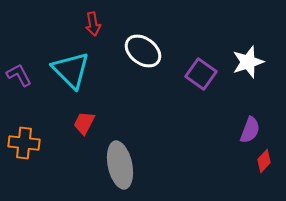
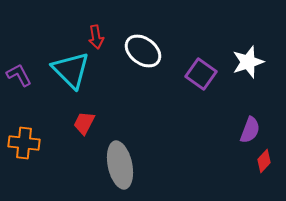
red arrow: moved 3 px right, 13 px down
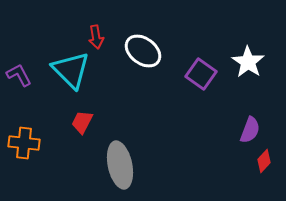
white star: rotated 20 degrees counterclockwise
red trapezoid: moved 2 px left, 1 px up
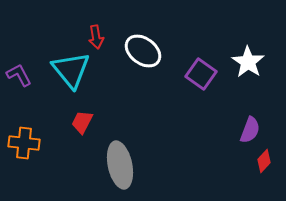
cyan triangle: rotated 6 degrees clockwise
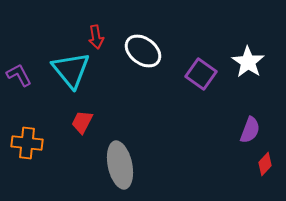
orange cross: moved 3 px right
red diamond: moved 1 px right, 3 px down
